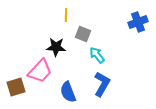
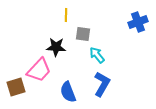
gray square: rotated 14 degrees counterclockwise
pink trapezoid: moved 1 px left, 1 px up
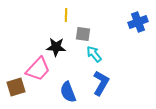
cyan arrow: moved 3 px left, 1 px up
pink trapezoid: moved 1 px left, 1 px up
blue L-shape: moved 1 px left, 1 px up
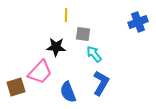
pink trapezoid: moved 2 px right, 3 px down
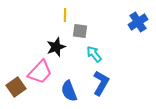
yellow line: moved 1 px left
blue cross: rotated 12 degrees counterclockwise
gray square: moved 3 px left, 3 px up
black star: rotated 24 degrees counterclockwise
brown square: rotated 18 degrees counterclockwise
blue semicircle: moved 1 px right, 1 px up
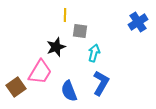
cyan arrow: moved 1 px up; rotated 54 degrees clockwise
pink trapezoid: rotated 12 degrees counterclockwise
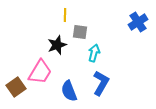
gray square: moved 1 px down
black star: moved 1 px right, 2 px up
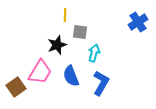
blue semicircle: moved 2 px right, 15 px up
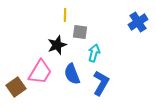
blue semicircle: moved 1 px right, 2 px up
